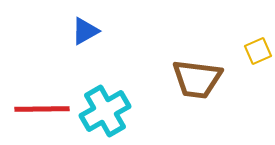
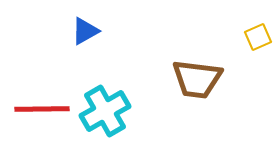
yellow square: moved 14 px up
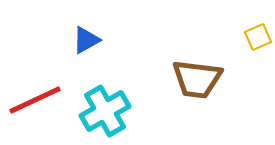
blue triangle: moved 1 px right, 9 px down
red line: moved 7 px left, 9 px up; rotated 24 degrees counterclockwise
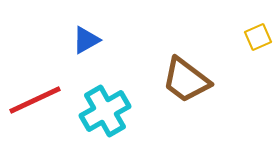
brown trapezoid: moved 11 px left, 1 px down; rotated 30 degrees clockwise
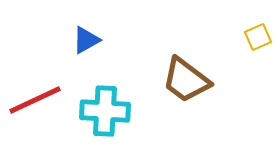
cyan cross: rotated 33 degrees clockwise
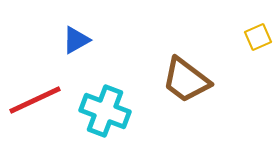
blue triangle: moved 10 px left
cyan cross: rotated 18 degrees clockwise
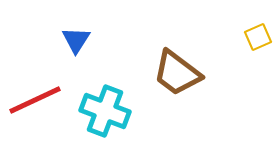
blue triangle: rotated 28 degrees counterclockwise
brown trapezoid: moved 9 px left, 7 px up
